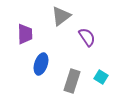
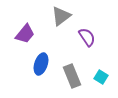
purple trapezoid: rotated 40 degrees clockwise
gray rectangle: moved 5 px up; rotated 40 degrees counterclockwise
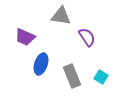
gray triangle: rotated 45 degrees clockwise
purple trapezoid: moved 3 px down; rotated 75 degrees clockwise
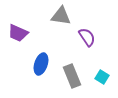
purple trapezoid: moved 7 px left, 4 px up
cyan square: moved 1 px right
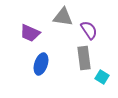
gray triangle: moved 2 px right, 1 px down
purple trapezoid: moved 12 px right
purple semicircle: moved 2 px right, 7 px up
gray rectangle: moved 12 px right, 18 px up; rotated 15 degrees clockwise
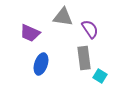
purple semicircle: moved 1 px right, 1 px up
cyan square: moved 2 px left, 1 px up
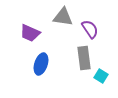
cyan square: moved 1 px right
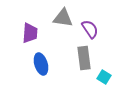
gray triangle: moved 1 px down
purple trapezoid: rotated 110 degrees counterclockwise
blue ellipse: rotated 35 degrees counterclockwise
cyan square: moved 3 px right, 1 px down
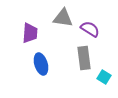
purple semicircle: rotated 24 degrees counterclockwise
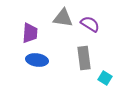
purple semicircle: moved 5 px up
blue ellipse: moved 4 px left, 4 px up; rotated 65 degrees counterclockwise
cyan square: moved 1 px right, 1 px down
